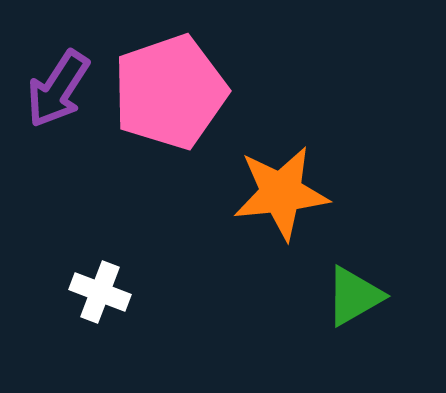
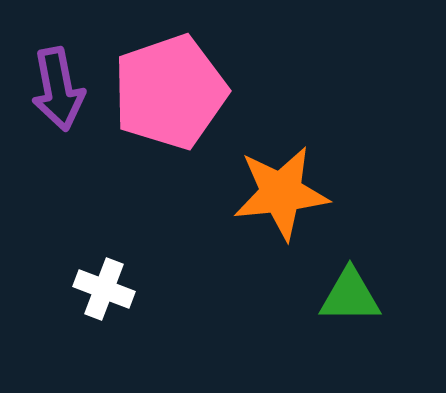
purple arrow: rotated 44 degrees counterclockwise
white cross: moved 4 px right, 3 px up
green triangle: moved 4 px left; rotated 30 degrees clockwise
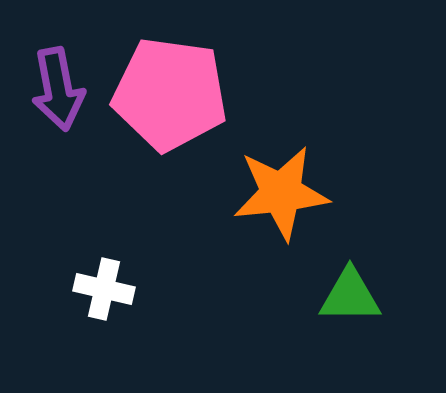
pink pentagon: moved 2 px down; rotated 27 degrees clockwise
white cross: rotated 8 degrees counterclockwise
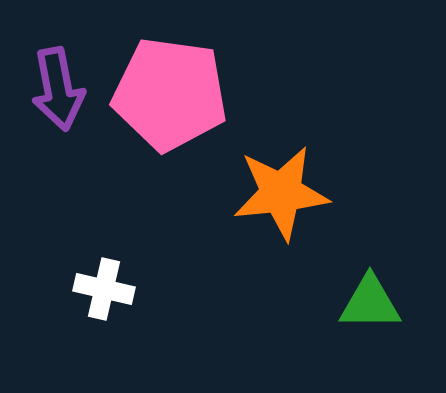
green triangle: moved 20 px right, 7 px down
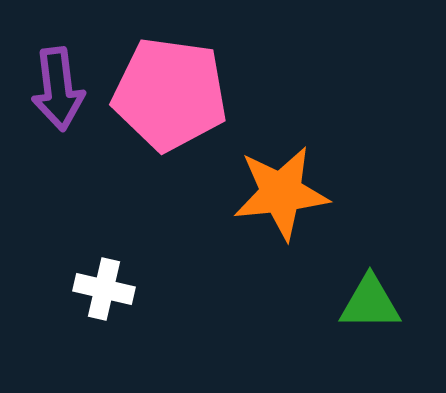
purple arrow: rotated 4 degrees clockwise
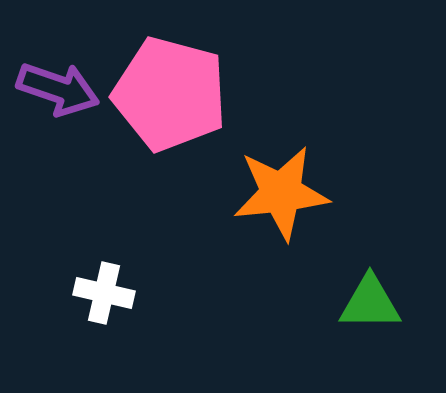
purple arrow: rotated 64 degrees counterclockwise
pink pentagon: rotated 7 degrees clockwise
white cross: moved 4 px down
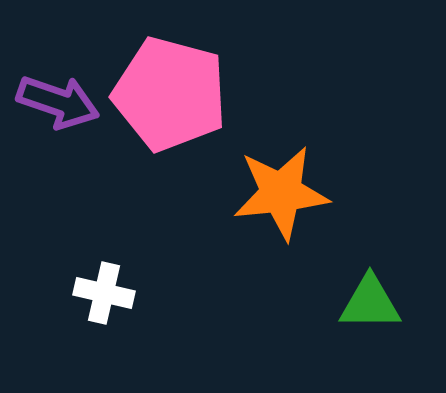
purple arrow: moved 13 px down
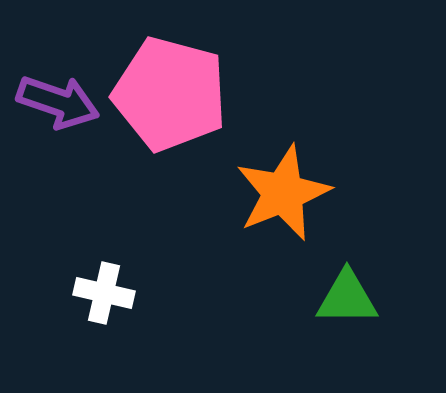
orange star: moved 2 px right; rotated 16 degrees counterclockwise
green triangle: moved 23 px left, 5 px up
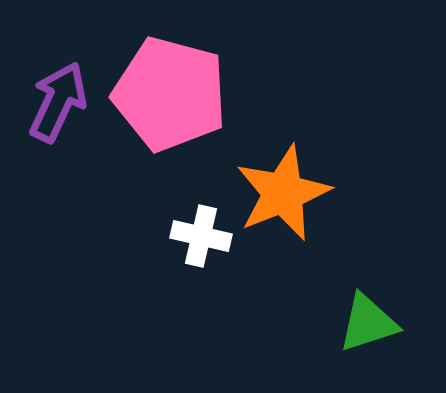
purple arrow: rotated 84 degrees counterclockwise
white cross: moved 97 px right, 57 px up
green triangle: moved 21 px right, 25 px down; rotated 18 degrees counterclockwise
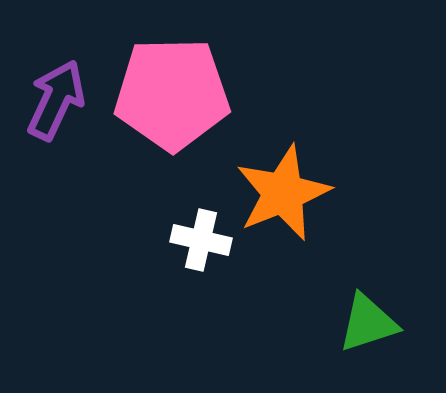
pink pentagon: moved 2 px right; rotated 16 degrees counterclockwise
purple arrow: moved 2 px left, 2 px up
white cross: moved 4 px down
